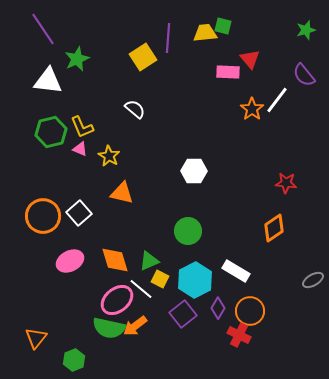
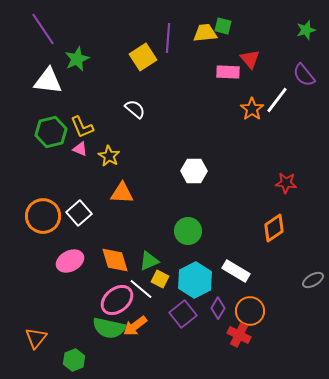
orange triangle at (122, 193): rotated 10 degrees counterclockwise
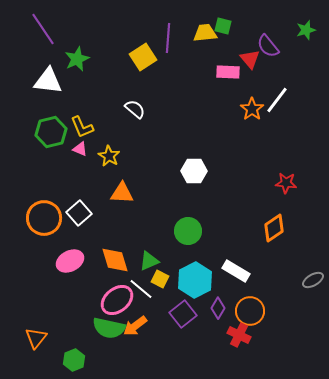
purple semicircle at (304, 75): moved 36 px left, 29 px up
orange circle at (43, 216): moved 1 px right, 2 px down
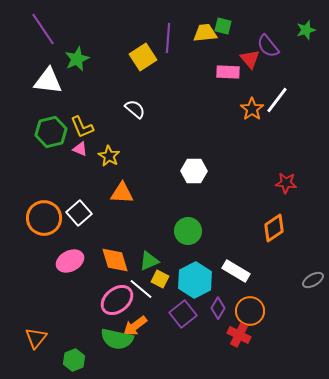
green semicircle at (109, 328): moved 8 px right, 11 px down
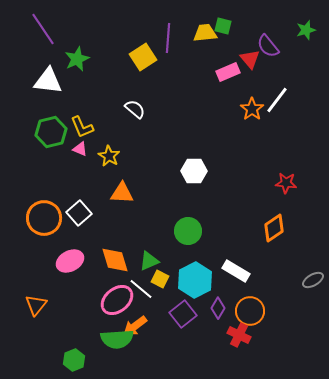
pink rectangle at (228, 72): rotated 25 degrees counterclockwise
orange triangle at (36, 338): moved 33 px up
green semicircle at (117, 339): rotated 16 degrees counterclockwise
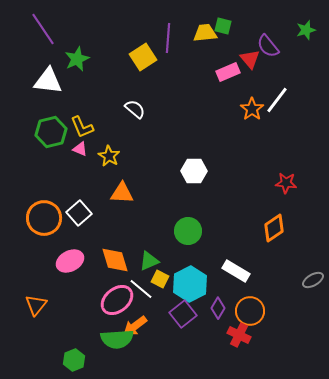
cyan hexagon at (195, 280): moved 5 px left, 4 px down
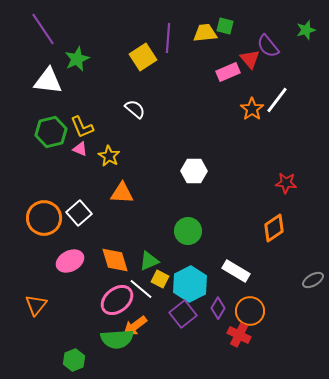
green square at (223, 26): moved 2 px right
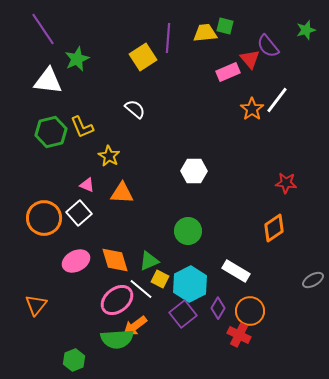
pink triangle at (80, 149): moved 7 px right, 36 px down
pink ellipse at (70, 261): moved 6 px right
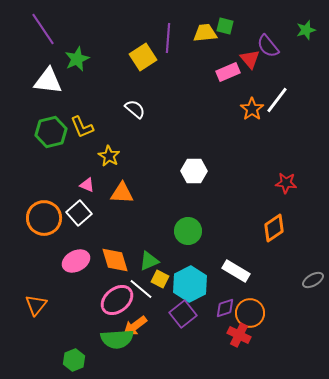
purple diamond at (218, 308): moved 7 px right; rotated 40 degrees clockwise
orange circle at (250, 311): moved 2 px down
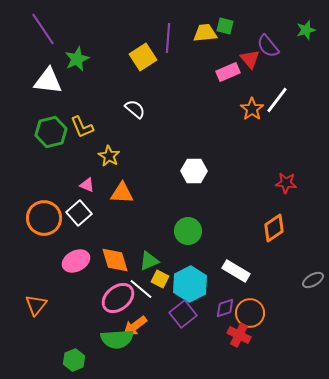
pink ellipse at (117, 300): moved 1 px right, 2 px up
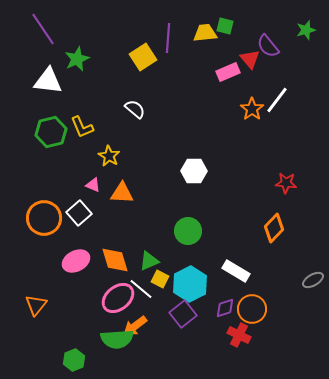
pink triangle at (87, 185): moved 6 px right
orange diamond at (274, 228): rotated 12 degrees counterclockwise
orange circle at (250, 313): moved 2 px right, 4 px up
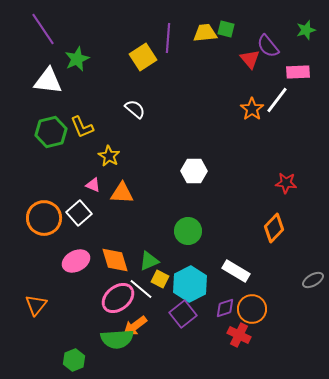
green square at (225, 26): moved 1 px right, 3 px down
pink rectangle at (228, 72): moved 70 px right; rotated 20 degrees clockwise
